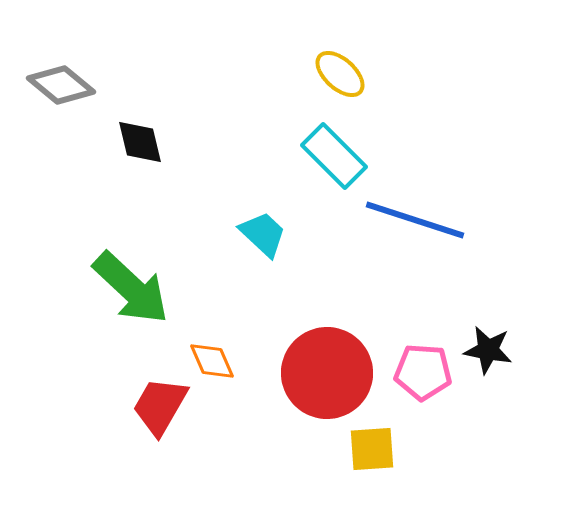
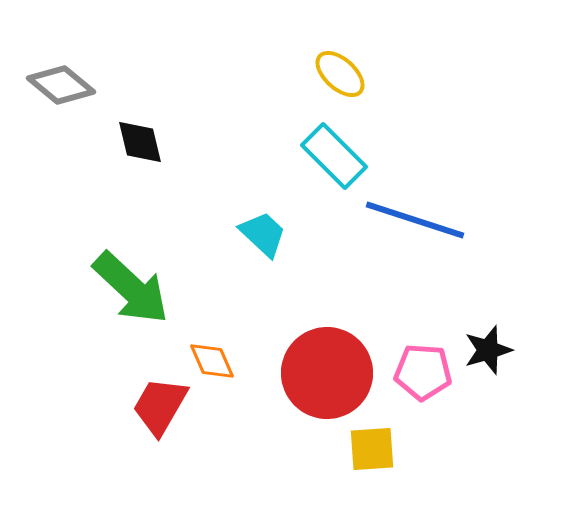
black star: rotated 27 degrees counterclockwise
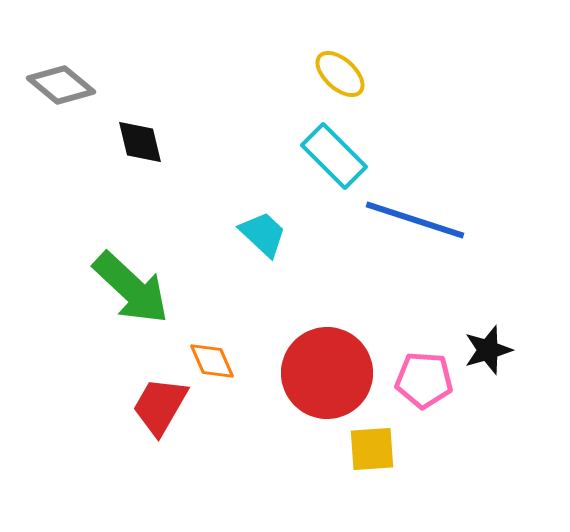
pink pentagon: moved 1 px right, 8 px down
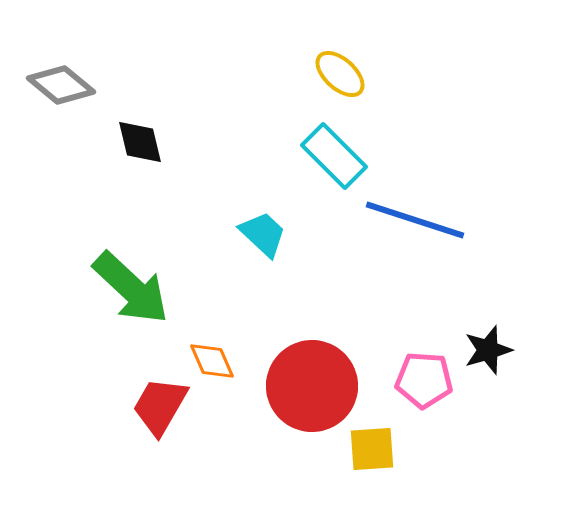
red circle: moved 15 px left, 13 px down
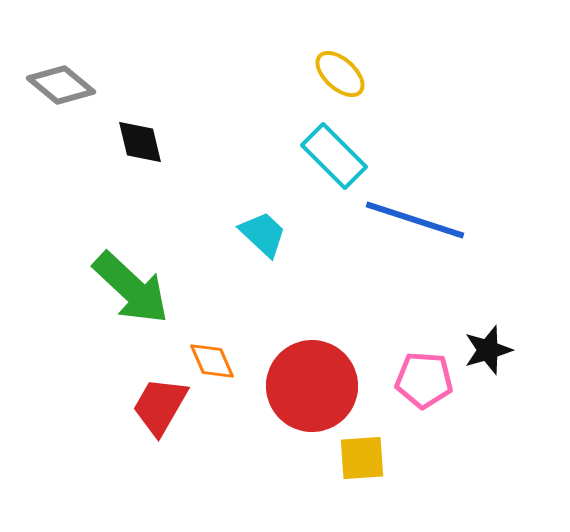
yellow square: moved 10 px left, 9 px down
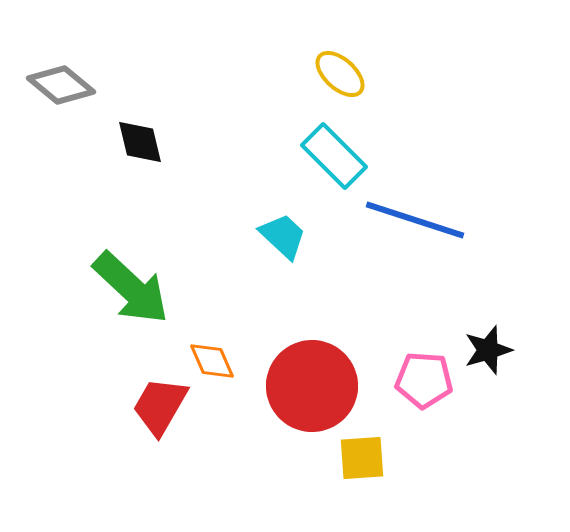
cyan trapezoid: moved 20 px right, 2 px down
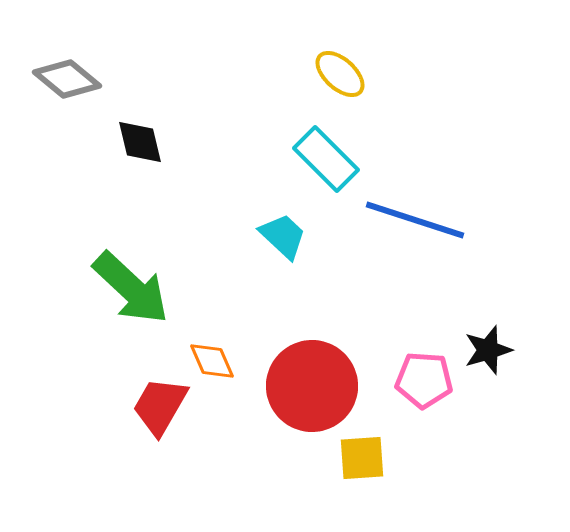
gray diamond: moved 6 px right, 6 px up
cyan rectangle: moved 8 px left, 3 px down
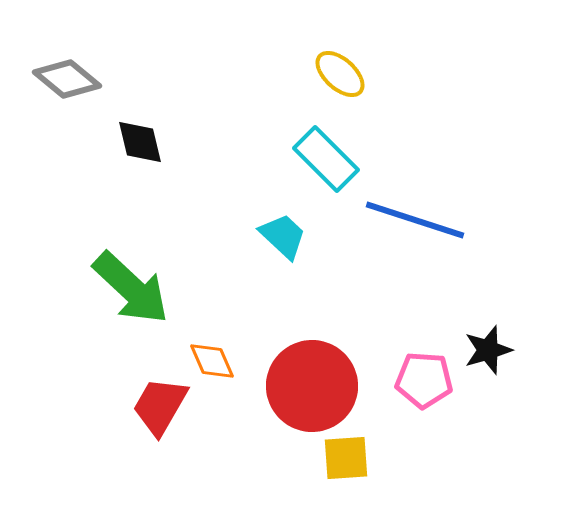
yellow square: moved 16 px left
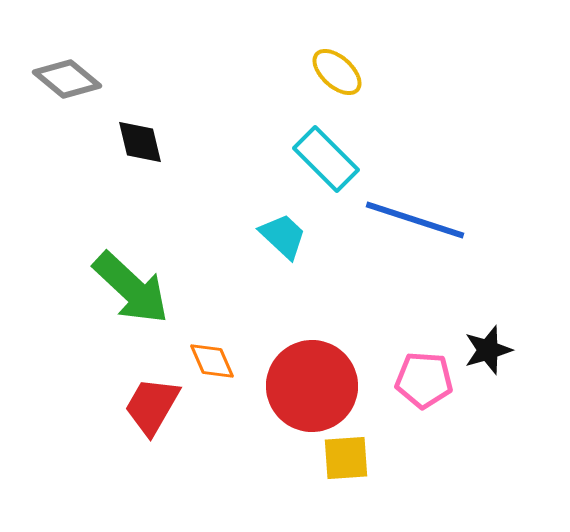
yellow ellipse: moved 3 px left, 2 px up
red trapezoid: moved 8 px left
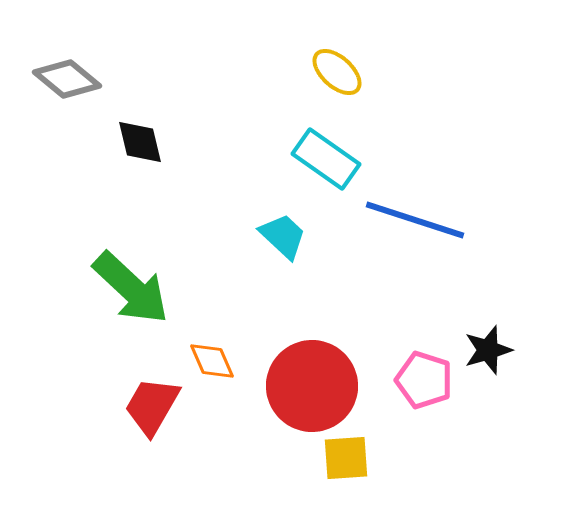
cyan rectangle: rotated 10 degrees counterclockwise
pink pentagon: rotated 14 degrees clockwise
